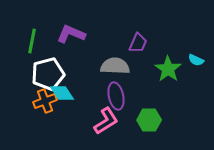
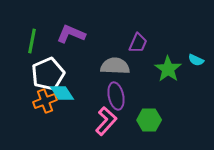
white pentagon: rotated 8 degrees counterclockwise
pink L-shape: rotated 16 degrees counterclockwise
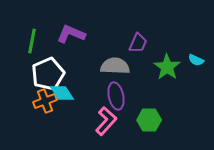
green star: moved 1 px left, 2 px up
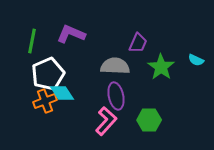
green star: moved 6 px left
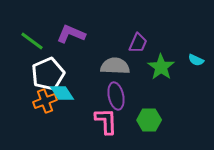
green line: rotated 65 degrees counterclockwise
pink L-shape: rotated 44 degrees counterclockwise
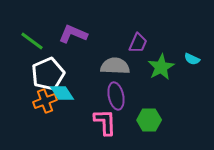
purple L-shape: moved 2 px right
cyan semicircle: moved 4 px left, 1 px up
green star: rotated 8 degrees clockwise
pink L-shape: moved 1 px left, 1 px down
